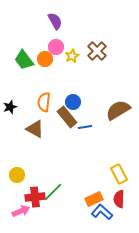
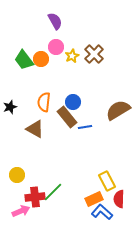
brown cross: moved 3 px left, 3 px down
orange circle: moved 4 px left
yellow rectangle: moved 12 px left, 7 px down
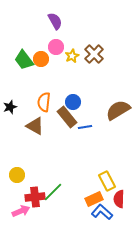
brown triangle: moved 3 px up
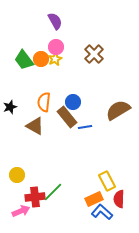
yellow star: moved 17 px left, 3 px down
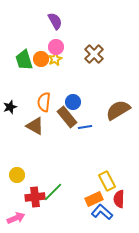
green trapezoid: rotated 20 degrees clockwise
pink arrow: moved 5 px left, 7 px down
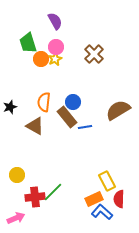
green trapezoid: moved 4 px right, 17 px up
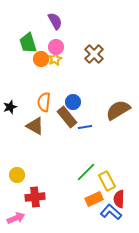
green line: moved 33 px right, 20 px up
blue L-shape: moved 9 px right
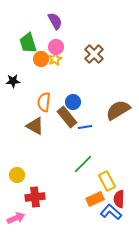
black star: moved 3 px right, 26 px up; rotated 16 degrees clockwise
green line: moved 3 px left, 8 px up
orange rectangle: moved 1 px right
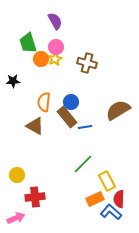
brown cross: moved 7 px left, 9 px down; rotated 30 degrees counterclockwise
blue circle: moved 2 px left
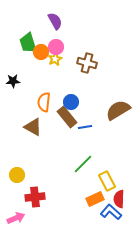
orange circle: moved 7 px up
brown triangle: moved 2 px left, 1 px down
